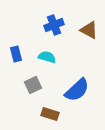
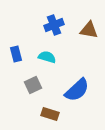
brown triangle: rotated 18 degrees counterclockwise
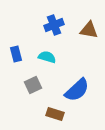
brown rectangle: moved 5 px right
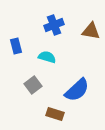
brown triangle: moved 2 px right, 1 px down
blue rectangle: moved 8 px up
gray square: rotated 12 degrees counterclockwise
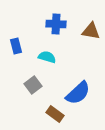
blue cross: moved 2 px right, 1 px up; rotated 24 degrees clockwise
blue semicircle: moved 1 px right, 3 px down
brown rectangle: rotated 18 degrees clockwise
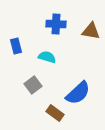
brown rectangle: moved 1 px up
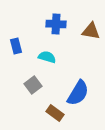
blue semicircle: rotated 16 degrees counterclockwise
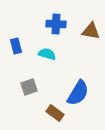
cyan semicircle: moved 3 px up
gray square: moved 4 px left, 2 px down; rotated 18 degrees clockwise
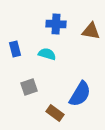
blue rectangle: moved 1 px left, 3 px down
blue semicircle: moved 2 px right, 1 px down
